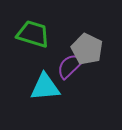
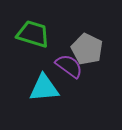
purple semicircle: moved 1 px left; rotated 80 degrees clockwise
cyan triangle: moved 1 px left, 1 px down
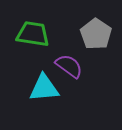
green trapezoid: rotated 8 degrees counterclockwise
gray pentagon: moved 9 px right, 15 px up; rotated 8 degrees clockwise
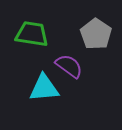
green trapezoid: moved 1 px left
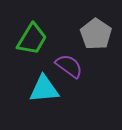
green trapezoid: moved 5 px down; rotated 112 degrees clockwise
cyan triangle: moved 1 px down
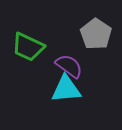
green trapezoid: moved 4 px left, 8 px down; rotated 84 degrees clockwise
cyan triangle: moved 22 px right
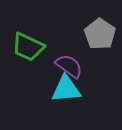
gray pentagon: moved 4 px right
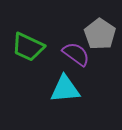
purple semicircle: moved 7 px right, 12 px up
cyan triangle: moved 1 px left
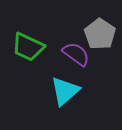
cyan triangle: moved 2 px down; rotated 36 degrees counterclockwise
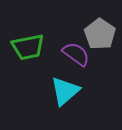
green trapezoid: rotated 36 degrees counterclockwise
